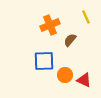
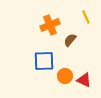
orange circle: moved 1 px down
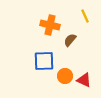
yellow line: moved 1 px left, 1 px up
orange cross: rotated 36 degrees clockwise
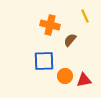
red triangle: rotated 35 degrees counterclockwise
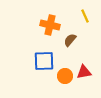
red triangle: moved 8 px up
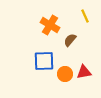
orange cross: rotated 18 degrees clockwise
orange circle: moved 2 px up
